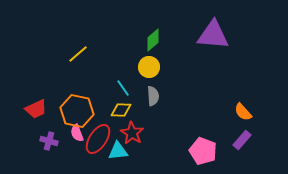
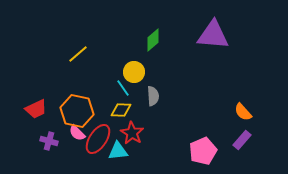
yellow circle: moved 15 px left, 5 px down
pink semicircle: rotated 24 degrees counterclockwise
pink pentagon: rotated 28 degrees clockwise
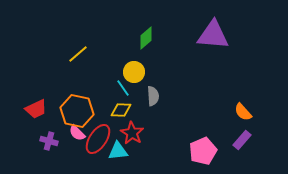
green diamond: moved 7 px left, 2 px up
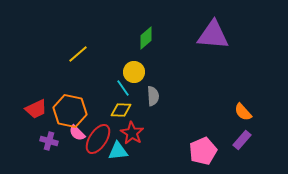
orange hexagon: moved 7 px left
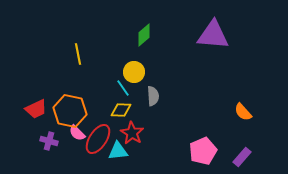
green diamond: moved 2 px left, 3 px up
yellow line: rotated 60 degrees counterclockwise
purple rectangle: moved 17 px down
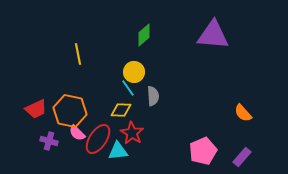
cyan line: moved 5 px right
orange semicircle: moved 1 px down
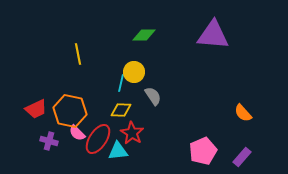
green diamond: rotated 40 degrees clockwise
cyan line: moved 7 px left, 5 px up; rotated 48 degrees clockwise
gray semicircle: rotated 30 degrees counterclockwise
